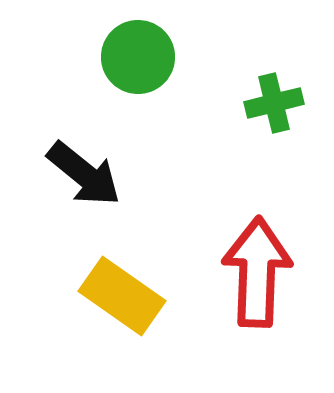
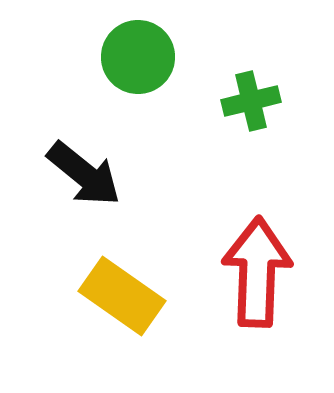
green cross: moved 23 px left, 2 px up
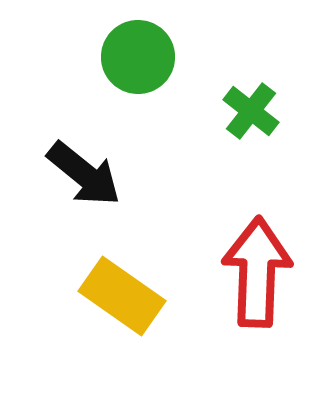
green cross: moved 10 px down; rotated 38 degrees counterclockwise
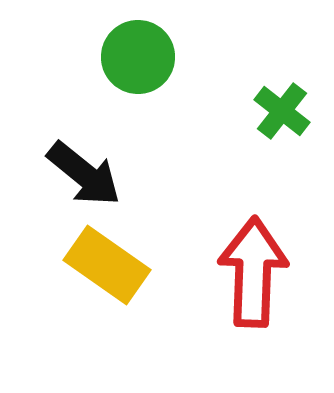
green cross: moved 31 px right
red arrow: moved 4 px left
yellow rectangle: moved 15 px left, 31 px up
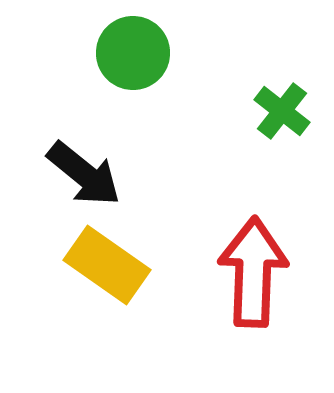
green circle: moved 5 px left, 4 px up
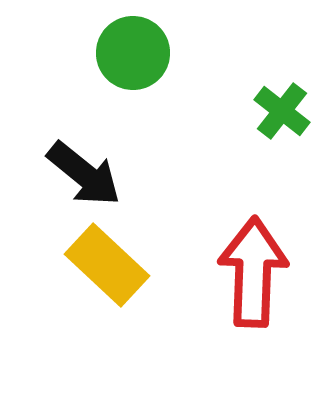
yellow rectangle: rotated 8 degrees clockwise
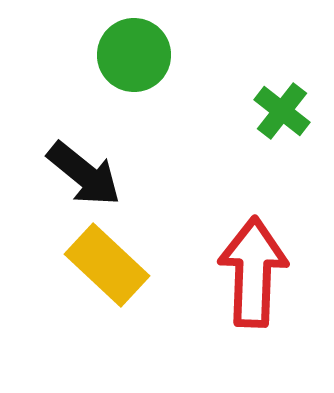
green circle: moved 1 px right, 2 px down
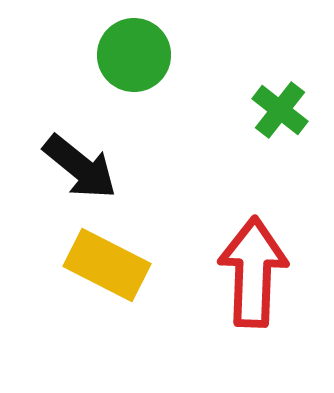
green cross: moved 2 px left, 1 px up
black arrow: moved 4 px left, 7 px up
yellow rectangle: rotated 16 degrees counterclockwise
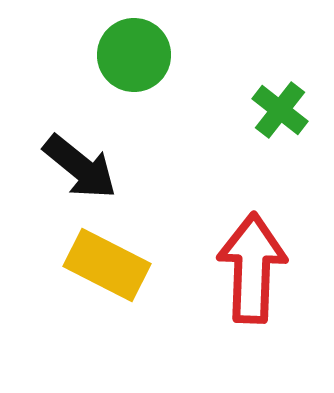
red arrow: moved 1 px left, 4 px up
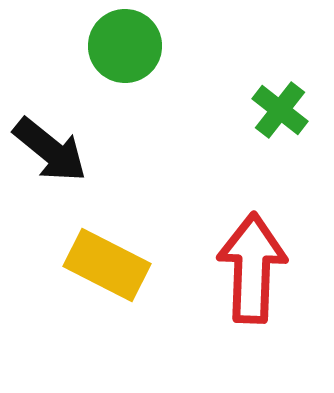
green circle: moved 9 px left, 9 px up
black arrow: moved 30 px left, 17 px up
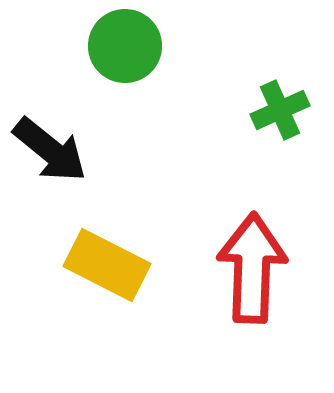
green cross: rotated 28 degrees clockwise
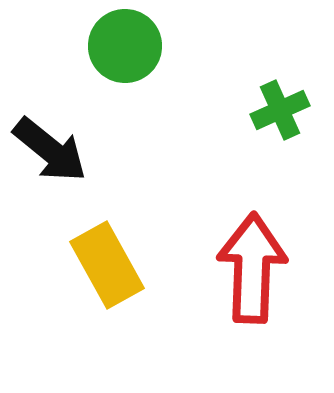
yellow rectangle: rotated 34 degrees clockwise
